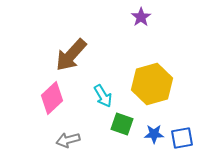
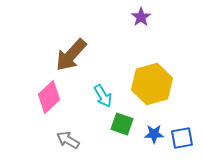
pink diamond: moved 3 px left, 1 px up
gray arrow: rotated 45 degrees clockwise
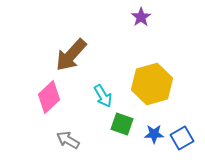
blue square: rotated 20 degrees counterclockwise
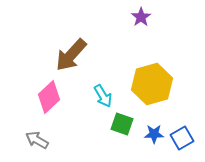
gray arrow: moved 31 px left
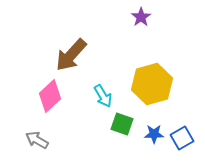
pink diamond: moved 1 px right, 1 px up
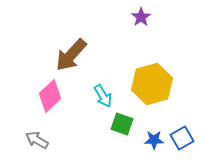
blue star: moved 6 px down
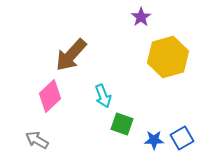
yellow hexagon: moved 16 px right, 27 px up
cyan arrow: rotated 10 degrees clockwise
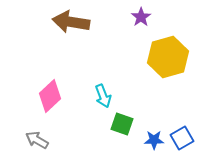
brown arrow: moved 33 px up; rotated 57 degrees clockwise
